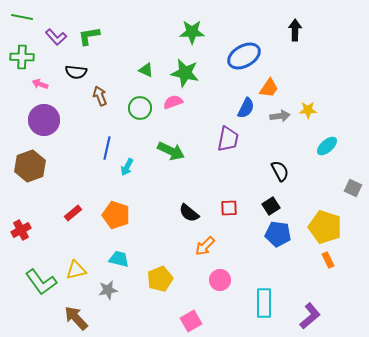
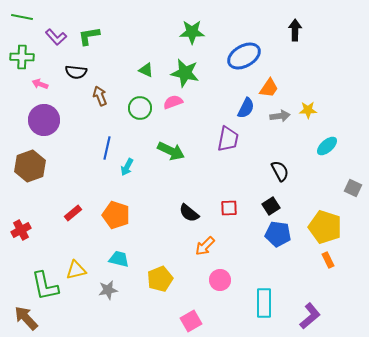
green L-shape at (41, 282): moved 4 px right, 4 px down; rotated 24 degrees clockwise
brown arrow at (76, 318): moved 50 px left
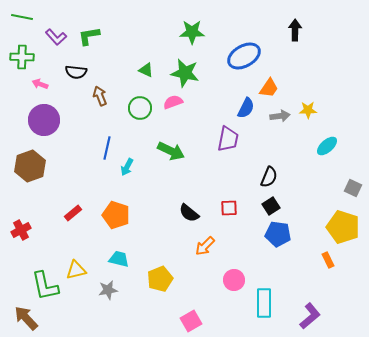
black semicircle at (280, 171): moved 11 px left, 6 px down; rotated 50 degrees clockwise
yellow pentagon at (325, 227): moved 18 px right
pink circle at (220, 280): moved 14 px right
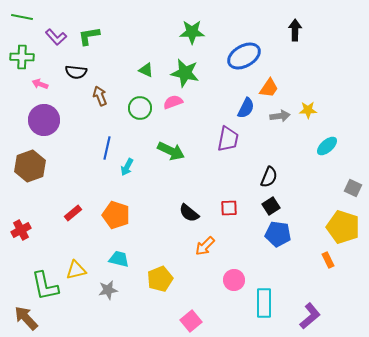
pink square at (191, 321): rotated 10 degrees counterclockwise
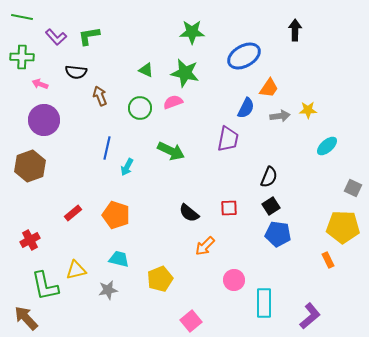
yellow pentagon at (343, 227): rotated 16 degrees counterclockwise
red cross at (21, 230): moved 9 px right, 10 px down
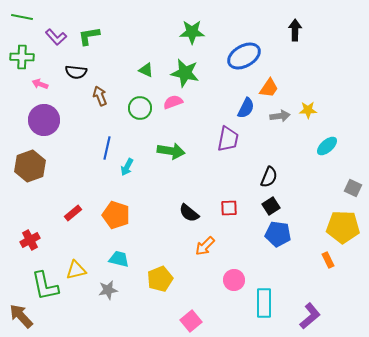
green arrow at (171, 151): rotated 16 degrees counterclockwise
brown arrow at (26, 318): moved 5 px left, 2 px up
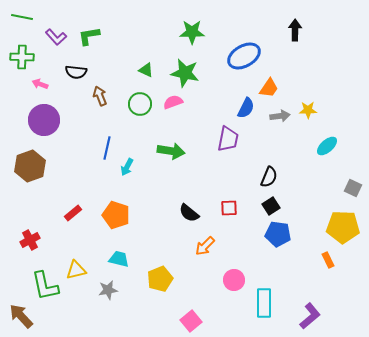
green circle at (140, 108): moved 4 px up
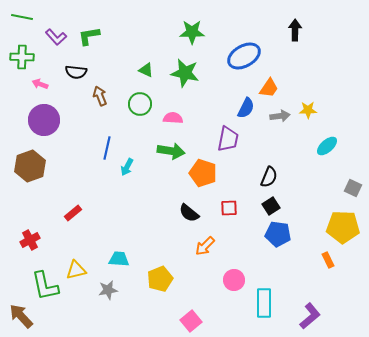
pink semicircle at (173, 102): moved 16 px down; rotated 24 degrees clockwise
orange pentagon at (116, 215): moved 87 px right, 42 px up
cyan trapezoid at (119, 259): rotated 10 degrees counterclockwise
